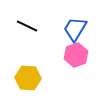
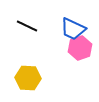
blue trapezoid: moved 2 px left; rotated 96 degrees counterclockwise
pink hexagon: moved 4 px right, 7 px up
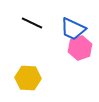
black line: moved 5 px right, 3 px up
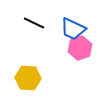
black line: moved 2 px right
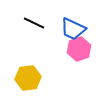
pink hexagon: moved 1 px left, 1 px down
yellow hexagon: rotated 10 degrees counterclockwise
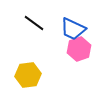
black line: rotated 10 degrees clockwise
yellow hexagon: moved 3 px up
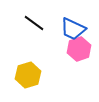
yellow hexagon: rotated 10 degrees counterclockwise
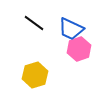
blue trapezoid: moved 2 px left
yellow hexagon: moved 7 px right
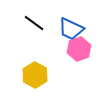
yellow hexagon: rotated 15 degrees counterclockwise
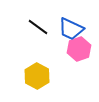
black line: moved 4 px right, 4 px down
yellow hexagon: moved 2 px right, 1 px down
